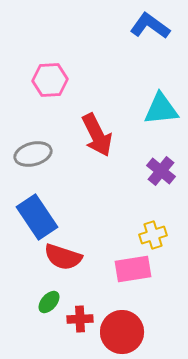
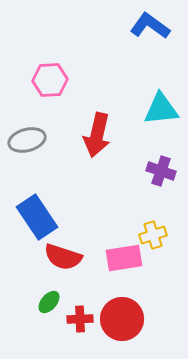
red arrow: rotated 39 degrees clockwise
gray ellipse: moved 6 px left, 14 px up
purple cross: rotated 20 degrees counterclockwise
pink rectangle: moved 9 px left, 11 px up
red circle: moved 13 px up
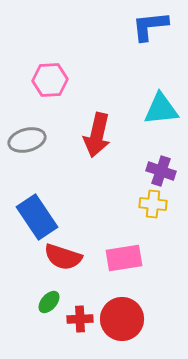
blue L-shape: rotated 42 degrees counterclockwise
yellow cross: moved 31 px up; rotated 24 degrees clockwise
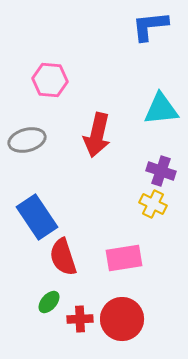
pink hexagon: rotated 8 degrees clockwise
yellow cross: rotated 20 degrees clockwise
red semicircle: rotated 54 degrees clockwise
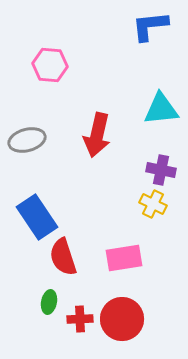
pink hexagon: moved 15 px up
purple cross: moved 1 px up; rotated 8 degrees counterclockwise
green ellipse: rotated 30 degrees counterclockwise
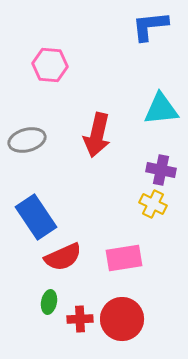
blue rectangle: moved 1 px left
red semicircle: rotated 96 degrees counterclockwise
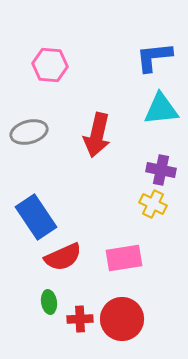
blue L-shape: moved 4 px right, 31 px down
gray ellipse: moved 2 px right, 8 px up
green ellipse: rotated 20 degrees counterclockwise
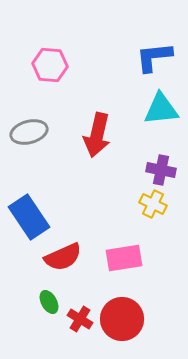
blue rectangle: moved 7 px left
green ellipse: rotated 20 degrees counterclockwise
red cross: rotated 35 degrees clockwise
